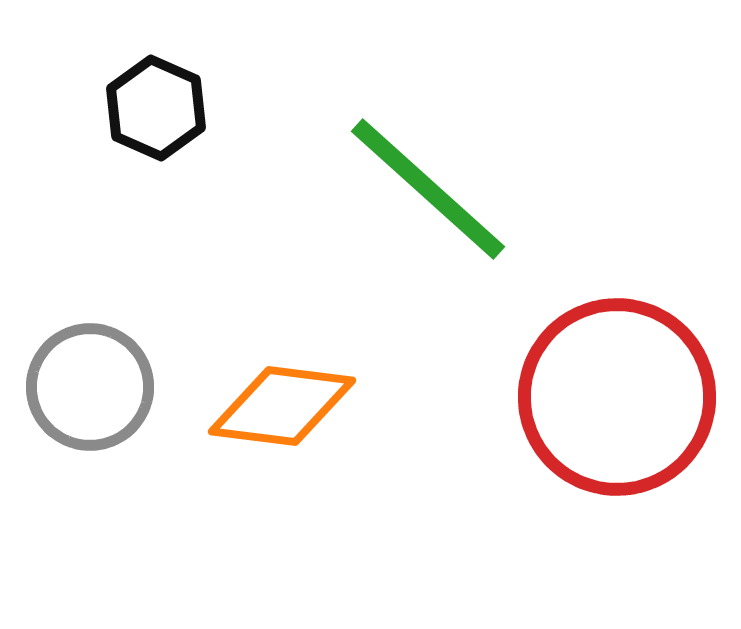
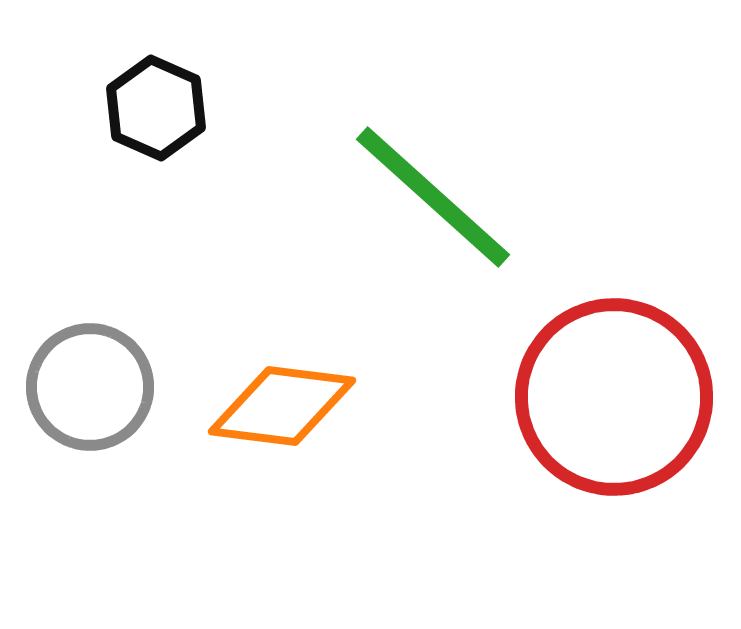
green line: moved 5 px right, 8 px down
red circle: moved 3 px left
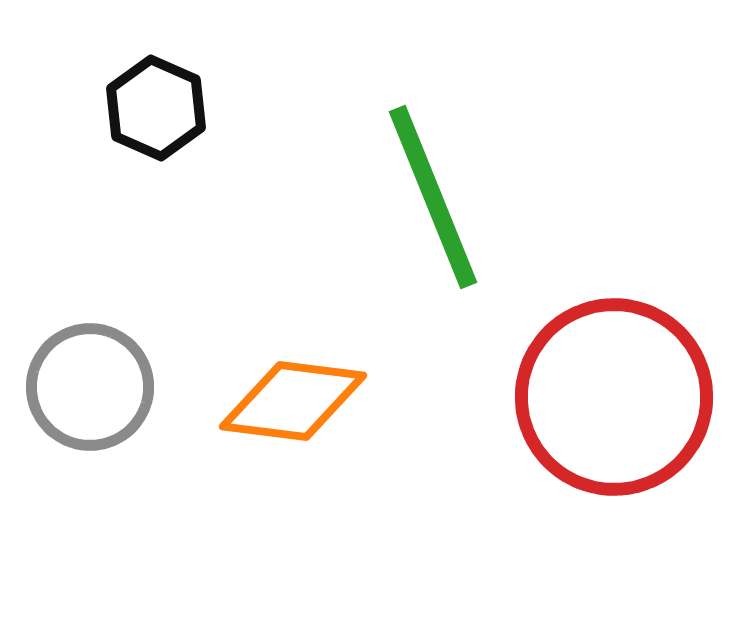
green line: rotated 26 degrees clockwise
orange diamond: moved 11 px right, 5 px up
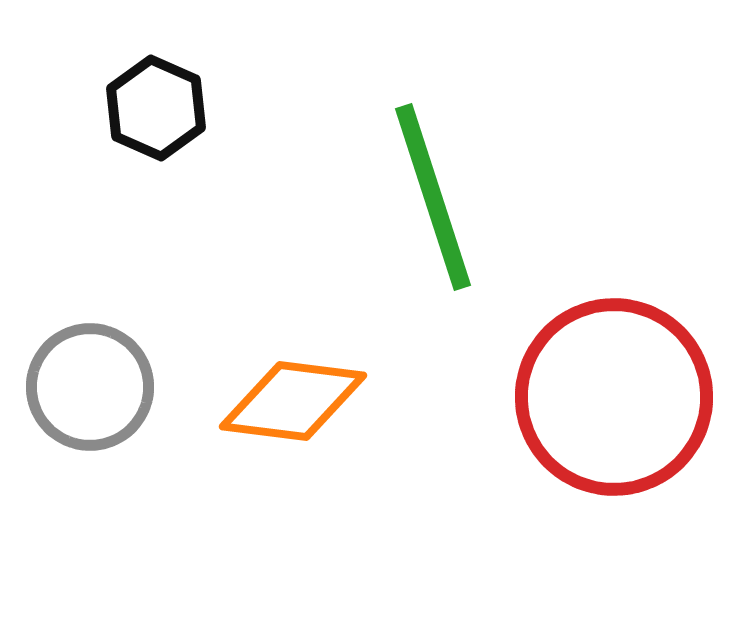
green line: rotated 4 degrees clockwise
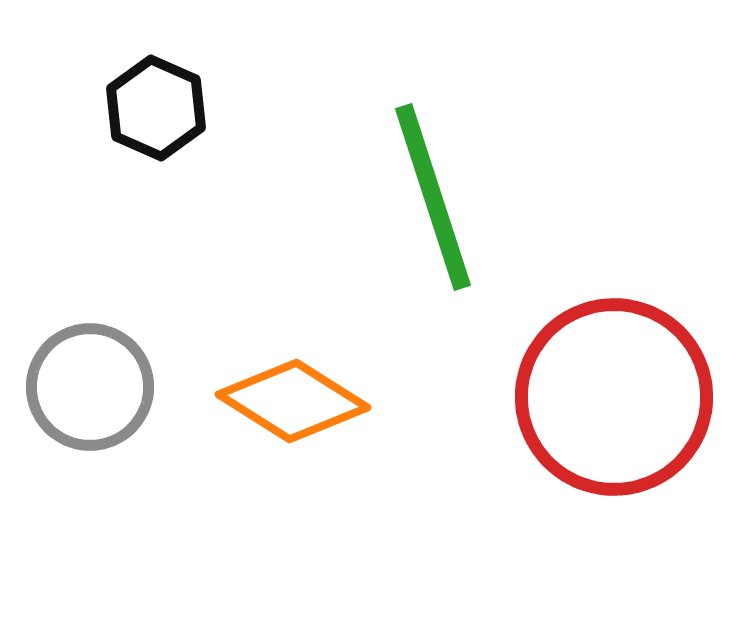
orange diamond: rotated 25 degrees clockwise
